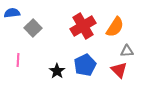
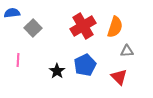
orange semicircle: rotated 15 degrees counterclockwise
red triangle: moved 7 px down
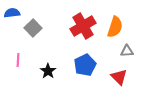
black star: moved 9 px left
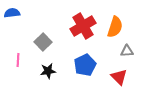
gray square: moved 10 px right, 14 px down
black star: rotated 28 degrees clockwise
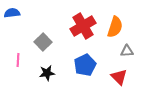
black star: moved 1 px left, 2 px down
